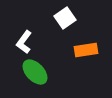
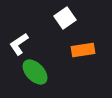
white L-shape: moved 5 px left, 2 px down; rotated 20 degrees clockwise
orange rectangle: moved 3 px left
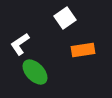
white L-shape: moved 1 px right
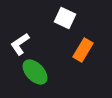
white square: rotated 30 degrees counterclockwise
orange rectangle: rotated 50 degrees counterclockwise
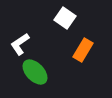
white square: rotated 10 degrees clockwise
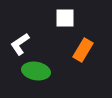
white square: rotated 35 degrees counterclockwise
green ellipse: moved 1 px right, 1 px up; rotated 36 degrees counterclockwise
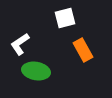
white square: rotated 15 degrees counterclockwise
orange rectangle: rotated 60 degrees counterclockwise
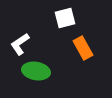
orange rectangle: moved 2 px up
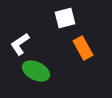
green ellipse: rotated 16 degrees clockwise
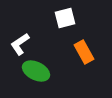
orange rectangle: moved 1 px right, 4 px down
